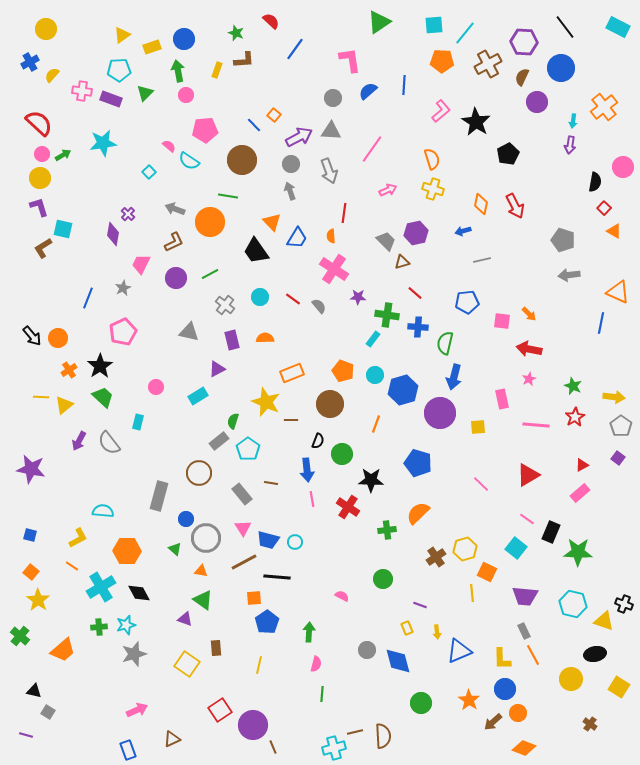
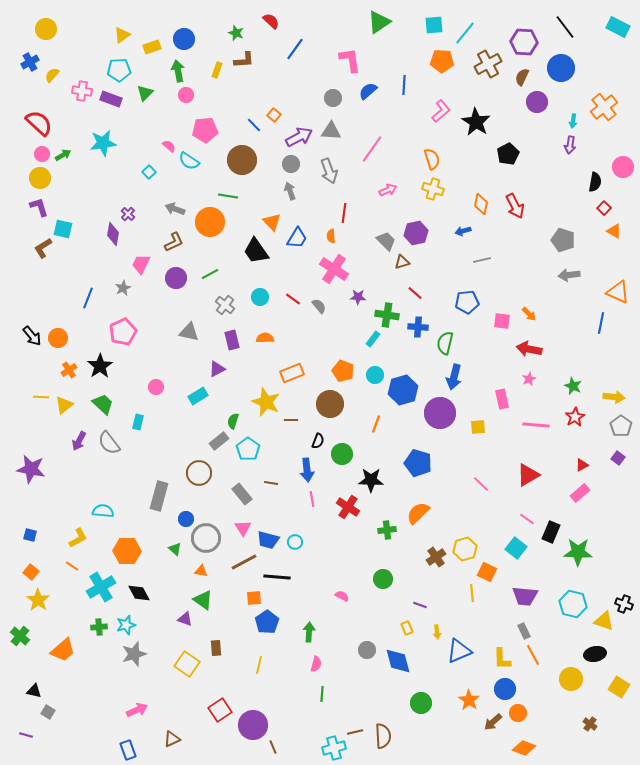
green trapezoid at (103, 397): moved 7 px down
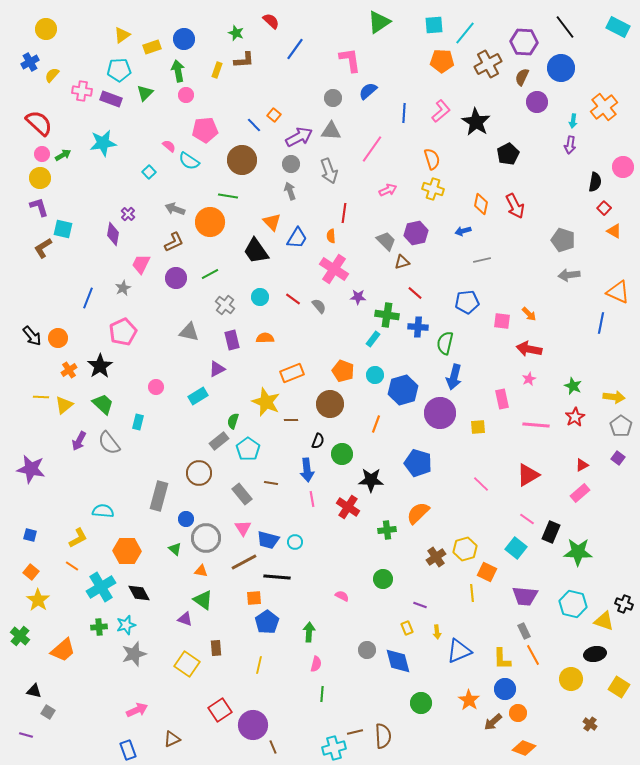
blue line at (404, 85): moved 28 px down
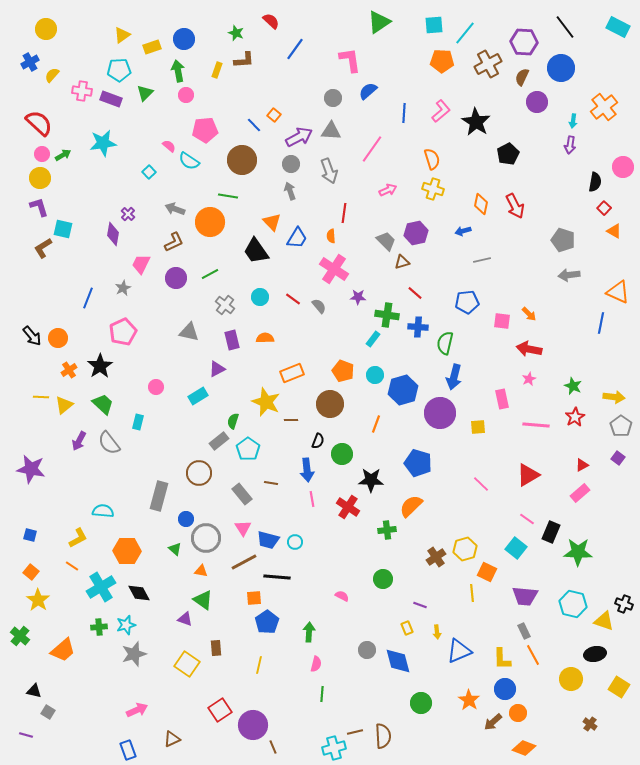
orange semicircle at (418, 513): moved 7 px left, 7 px up
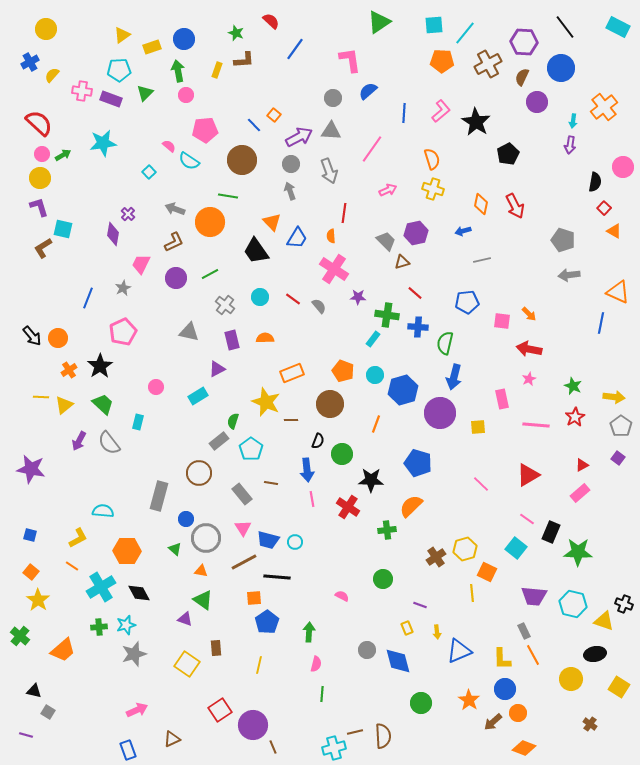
cyan pentagon at (248, 449): moved 3 px right
purple trapezoid at (525, 596): moved 9 px right
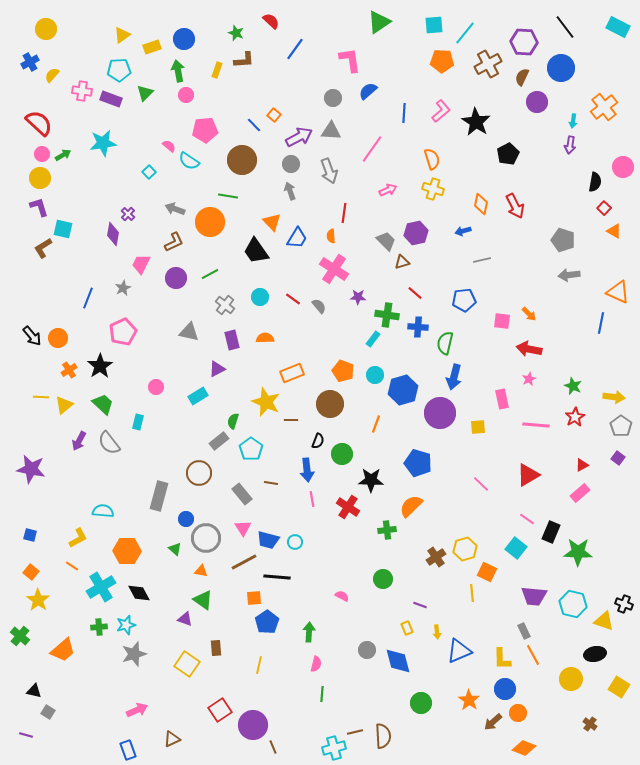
blue pentagon at (467, 302): moved 3 px left, 2 px up
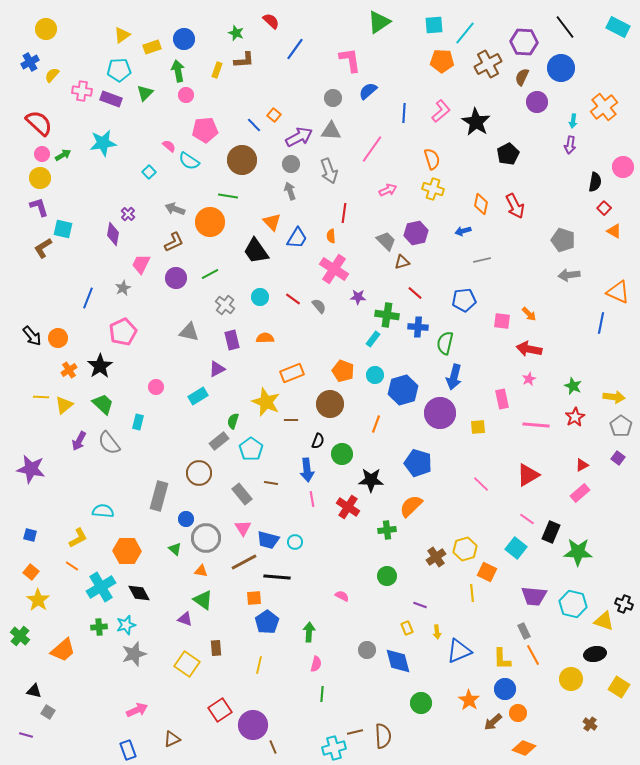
green circle at (383, 579): moved 4 px right, 3 px up
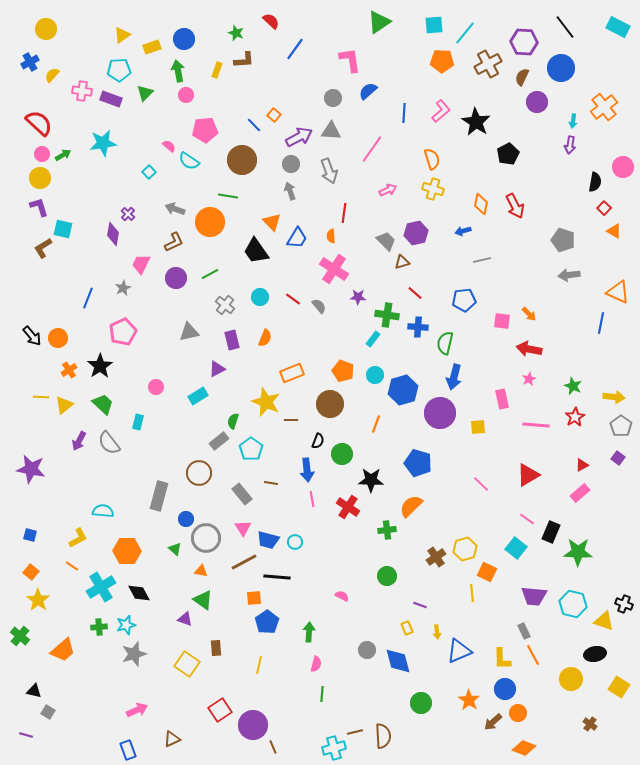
gray triangle at (189, 332): rotated 25 degrees counterclockwise
orange semicircle at (265, 338): rotated 114 degrees clockwise
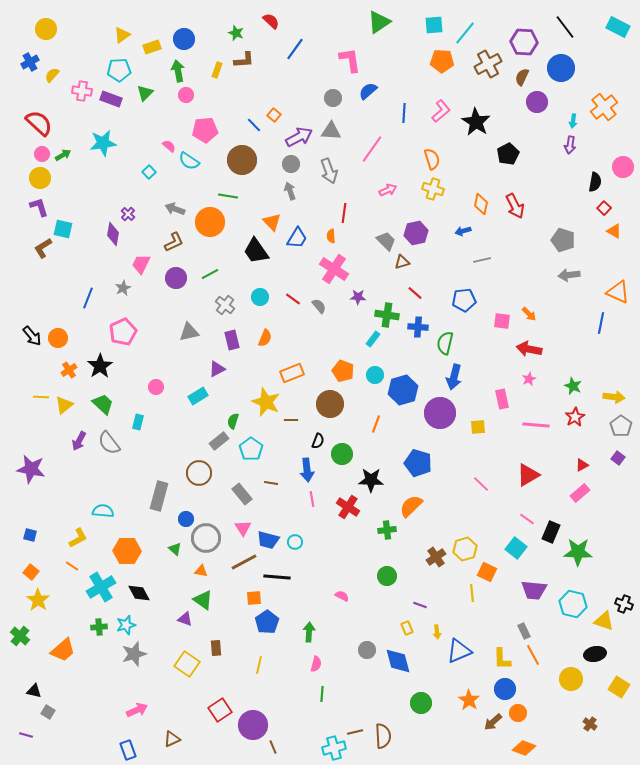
purple trapezoid at (534, 596): moved 6 px up
